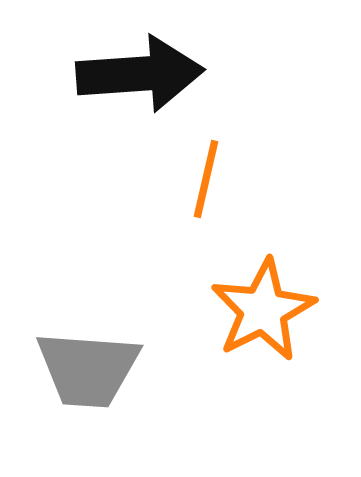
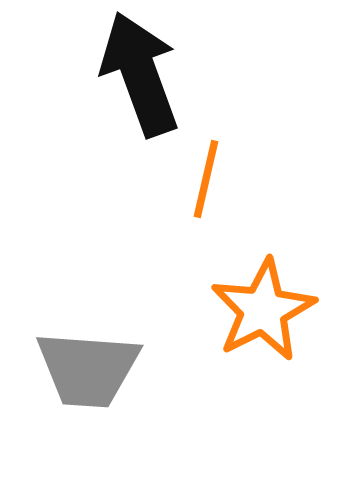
black arrow: rotated 106 degrees counterclockwise
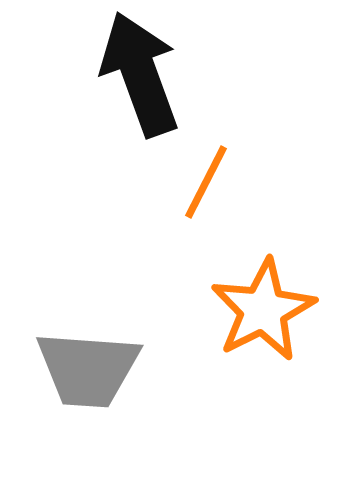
orange line: moved 3 px down; rotated 14 degrees clockwise
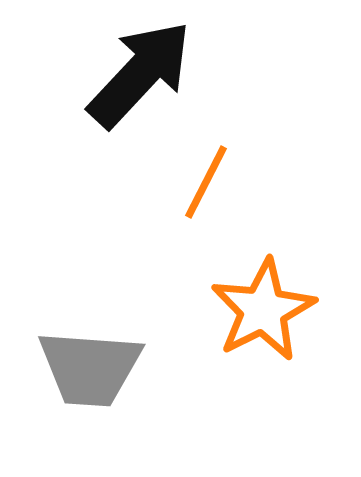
black arrow: rotated 63 degrees clockwise
gray trapezoid: moved 2 px right, 1 px up
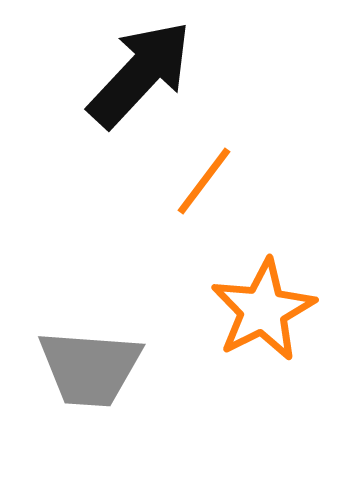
orange line: moved 2 px left, 1 px up; rotated 10 degrees clockwise
